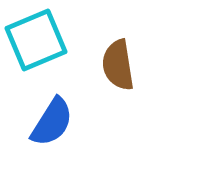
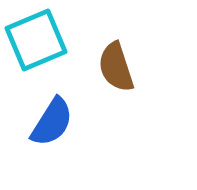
brown semicircle: moved 2 px left, 2 px down; rotated 9 degrees counterclockwise
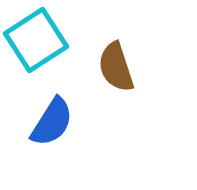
cyan square: rotated 10 degrees counterclockwise
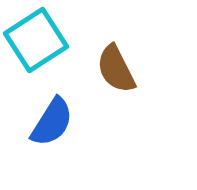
brown semicircle: moved 2 px down; rotated 9 degrees counterclockwise
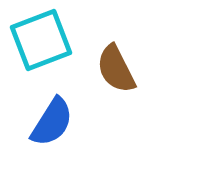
cyan square: moved 5 px right; rotated 12 degrees clockwise
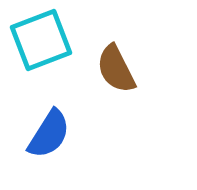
blue semicircle: moved 3 px left, 12 px down
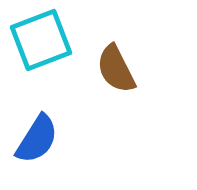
blue semicircle: moved 12 px left, 5 px down
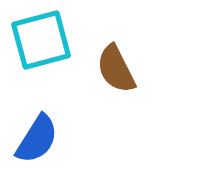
cyan square: rotated 6 degrees clockwise
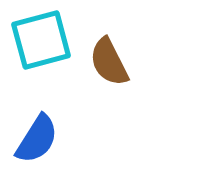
brown semicircle: moved 7 px left, 7 px up
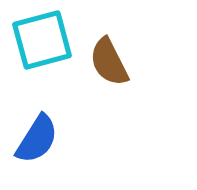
cyan square: moved 1 px right
